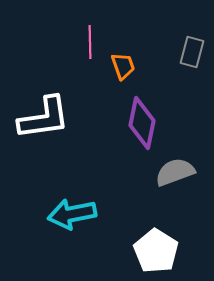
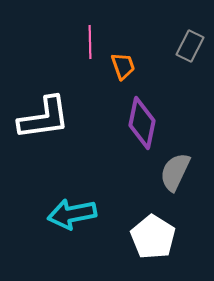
gray rectangle: moved 2 px left, 6 px up; rotated 12 degrees clockwise
gray semicircle: rotated 45 degrees counterclockwise
white pentagon: moved 3 px left, 14 px up
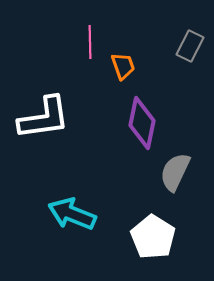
cyan arrow: rotated 33 degrees clockwise
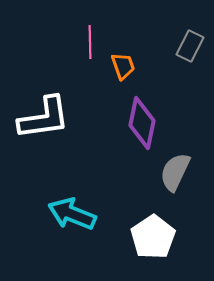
white pentagon: rotated 6 degrees clockwise
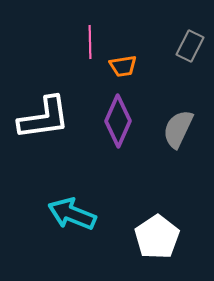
orange trapezoid: rotated 100 degrees clockwise
purple diamond: moved 24 px left, 2 px up; rotated 12 degrees clockwise
gray semicircle: moved 3 px right, 43 px up
white pentagon: moved 4 px right
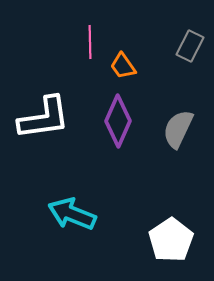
orange trapezoid: rotated 64 degrees clockwise
white pentagon: moved 14 px right, 3 px down
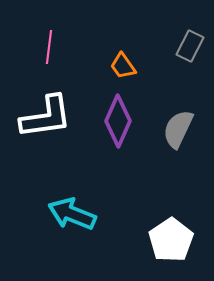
pink line: moved 41 px left, 5 px down; rotated 8 degrees clockwise
white L-shape: moved 2 px right, 1 px up
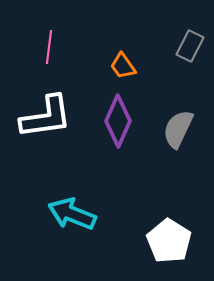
white pentagon: moved 2 px left, 1 px down; rotated 6 degrees counterclockwise
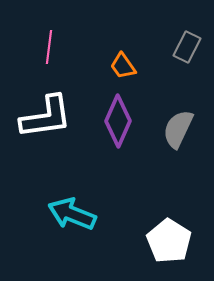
gray rectangle: moved 3 px left, 1 px down
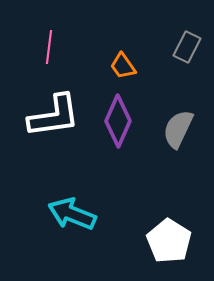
white L-shape: moved 8 px right, 1 px up
